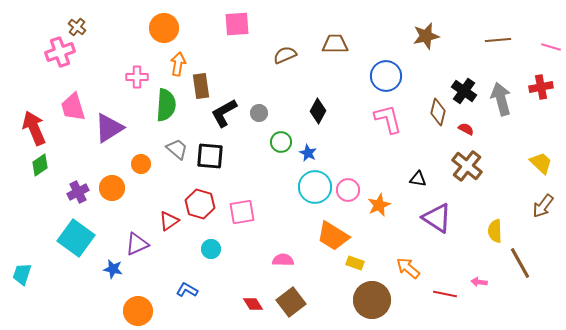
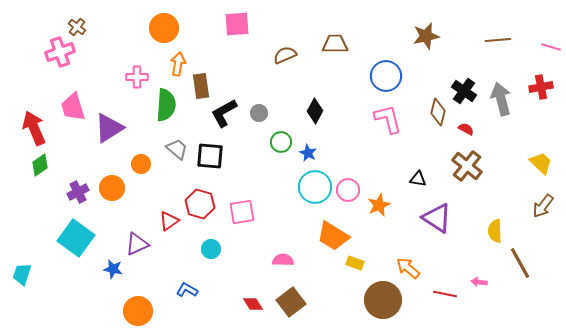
black diamond at (318, 111): moved 3 px left
brown circle at (372, 300): moved 11 px right
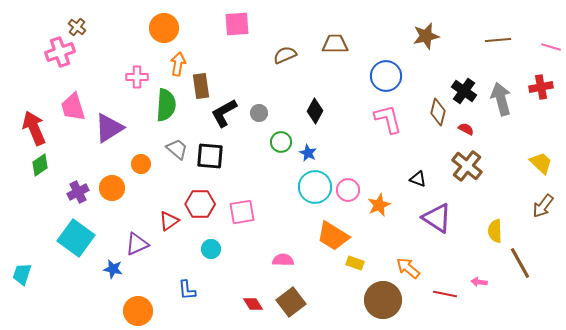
black triangle at (418, 179): rotated 12 degrees clockwise
red hexagon at (200, 204): rotated 16 degrees counterclockwise
blue L-shape at (187, 290): rotated 125 degrees counterclockwise
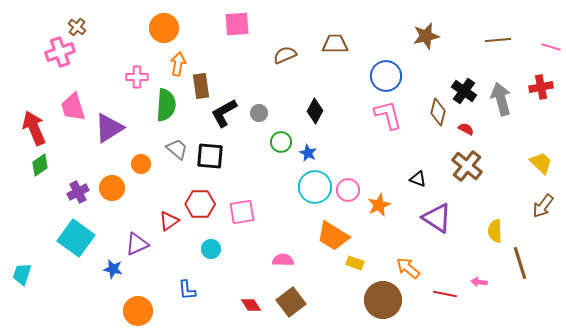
pink L-shape at (388, 119): moved 4 px up
brown line at (520, 263): rotated 12 degrees clockwise
red diamond at (253, 304): moved 2 px left, 1 px down
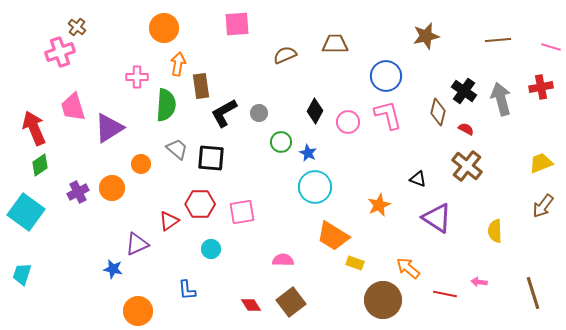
black square at (210, 156): moved 1 px right, 2 px down
yellow trapezoid at (541, 163): rotated 65 degrees counterclockwise
pink circle at (348, 190): moved 68 px up
cyan square at (76, 238): moved 50 px left, 26 px up
brown line at (520, 263): moved 13 px right, 30 px down
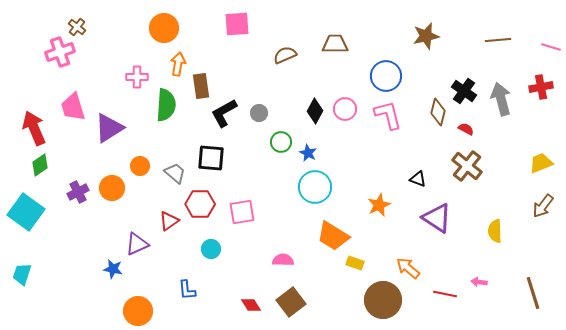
pink circle at (348, 122): moved 3 px left, 13 px up
gray trapezoid at (177, 149): moved 2 px left, 24 px down
orange circle at (141, 164): moved 1 px left, 2 px down
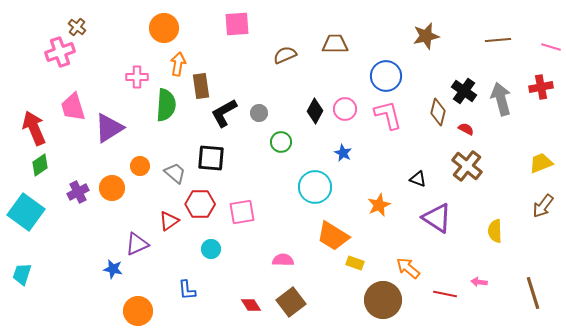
blue star at (308, 153): moved 35 px right
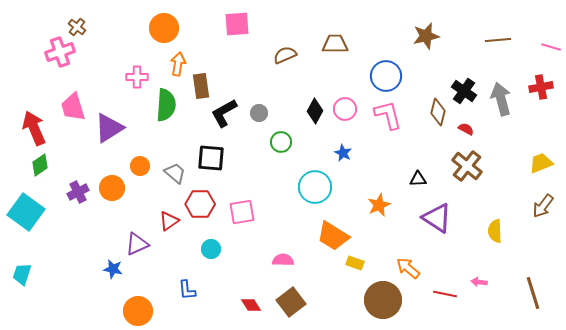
black triangle at (418, 179): rotated 24 degrees counterclockwise
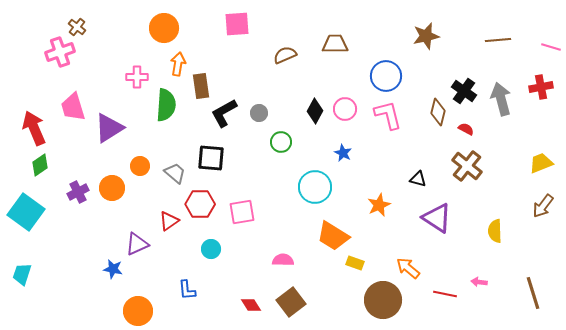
black triangle at (418, 179): rotated 18 degrees clockwise
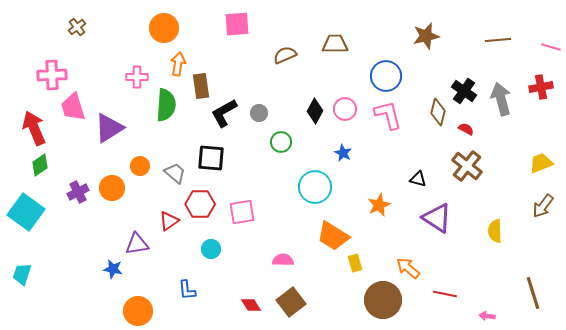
brown cross at (77, 27): rotated 12 degrees clockwise
pink cross at (60, 52): moved 8 px left, 23 px down; rotated 16 degrees clockwise
purple triangle at (137, 244): rotated 15 degrees clockwise
yellow rectangle at (355, 263): rotated 54 degrees clockwise
pink arrow at (479, 282): moved 8 px right, 34 px down
